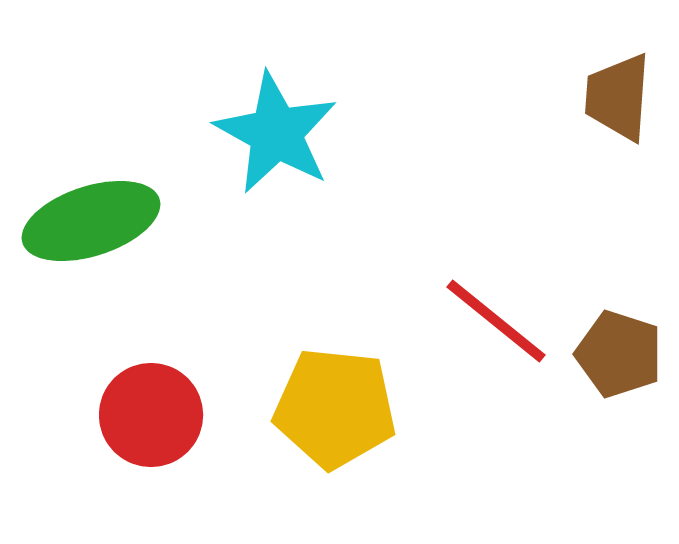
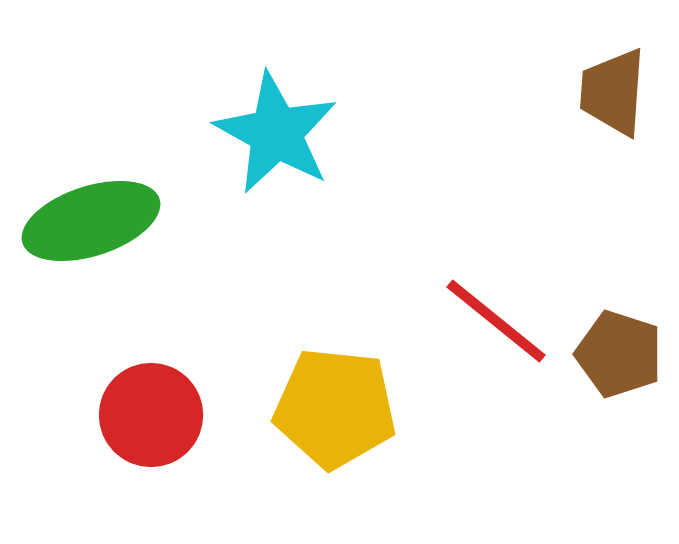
brown trapezoid: moved 5 px left, 5 px up
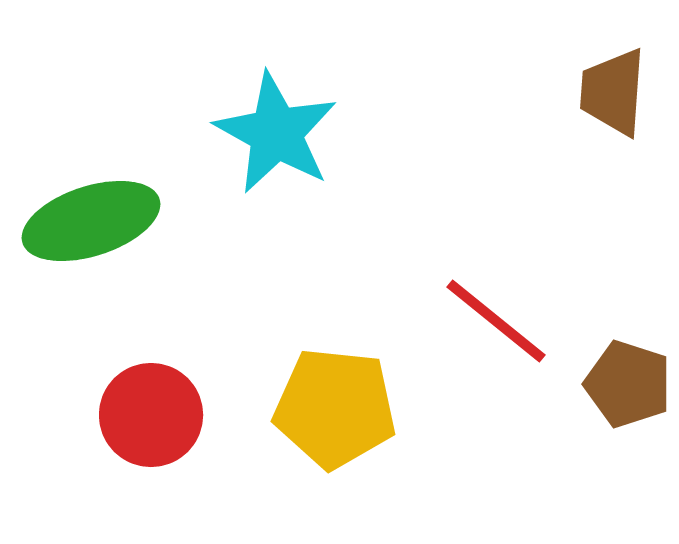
brown pentagon: moved 9 px right, 30 px down
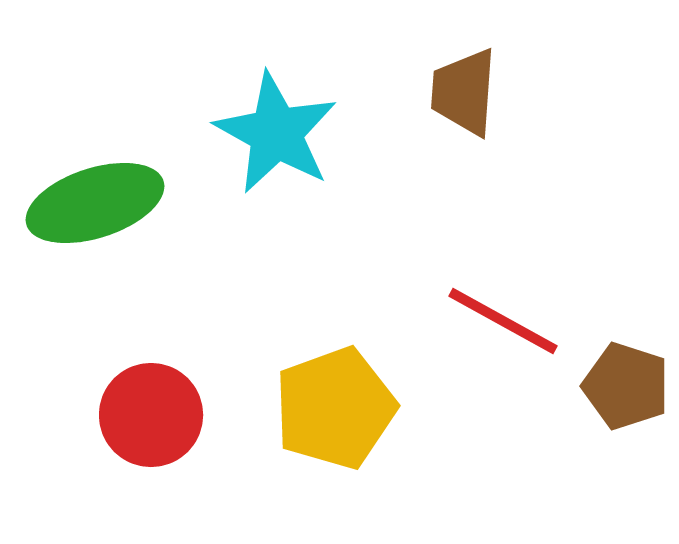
brown trapezoid: moved 149 px left
green ellipse: moved 4 px right, 18 px up
red line: moved 7 px right; rotated 10 degrees counterclockwise
brown pentagon: moved 2 px left, 2 px down
yellow pentagon: rotated 26 degrees counterclockwise
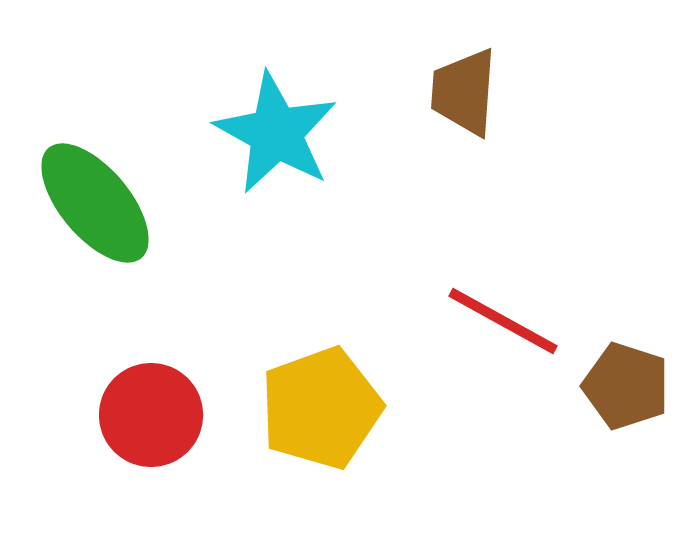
green ellipse: rotated 68 degrees clockwise
yellow pentagon: moved 14 px left
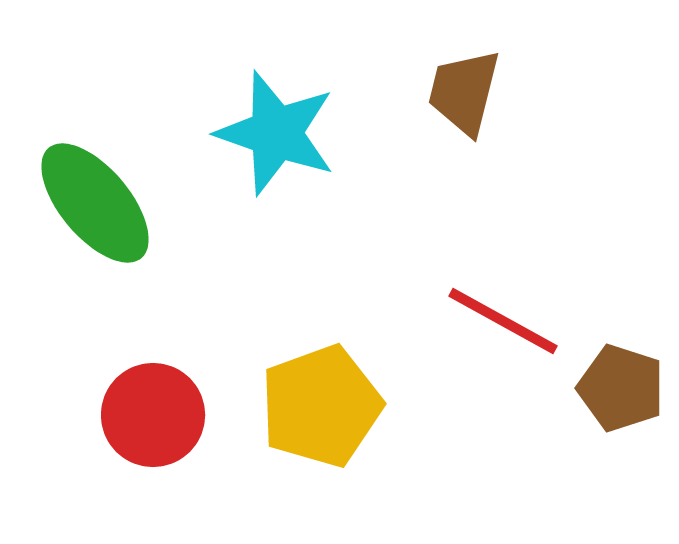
brown trapezoid: rotated 10 degrees clockwise
cyan star: rotated 10 degrees counterclockwise
brown pentagon: moved 5 px left, 2 px down
yellow pentagon: moved 2 px up
red circle: moved 2 px right
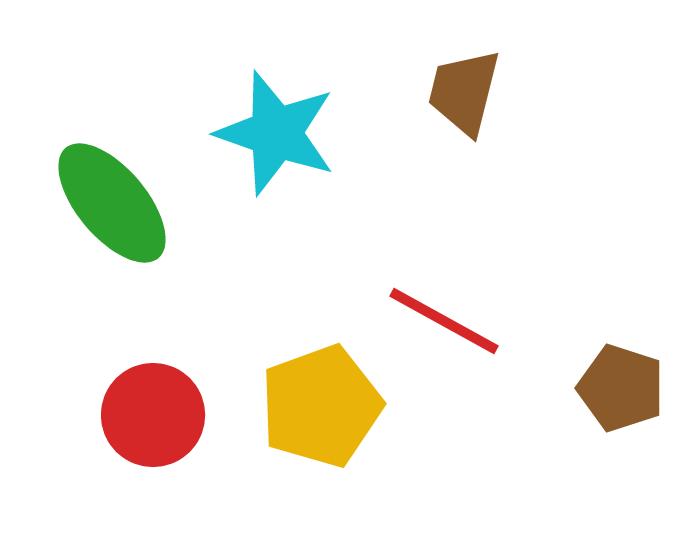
green ellipse: moved 17 px right
red line: moved 59 px left
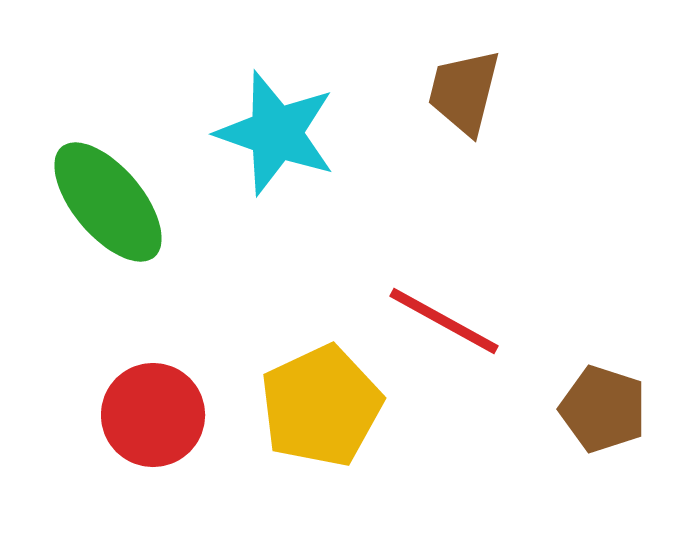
green ellipse: moved 4 px left, 1 px up
brown pentagon: moved 18 px left, 21 px down
yellow pentagon: rotated 5 degrees counterclockwise
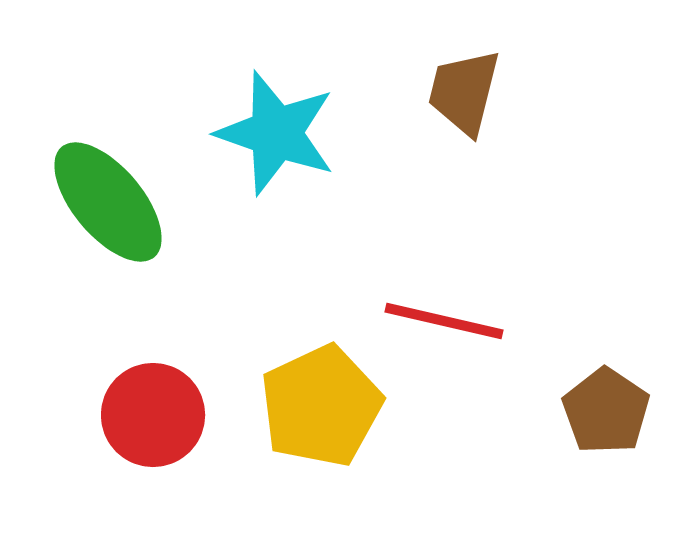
red line: rotated 16 degrees counterclockwise
brown pentagon: moved 3 px right, 2 px down; rotated 16 degrees clockwise
